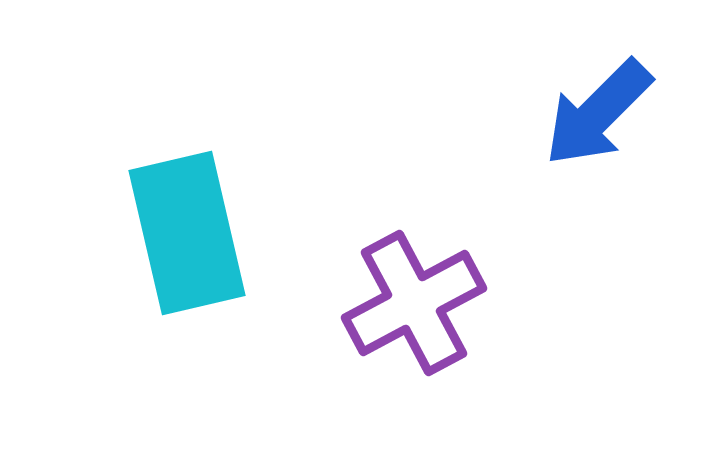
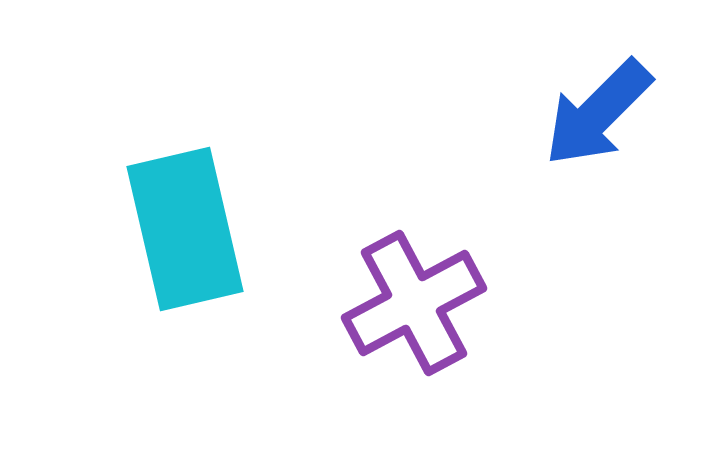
cyan rectangle: moved 2 px left, 4 px up
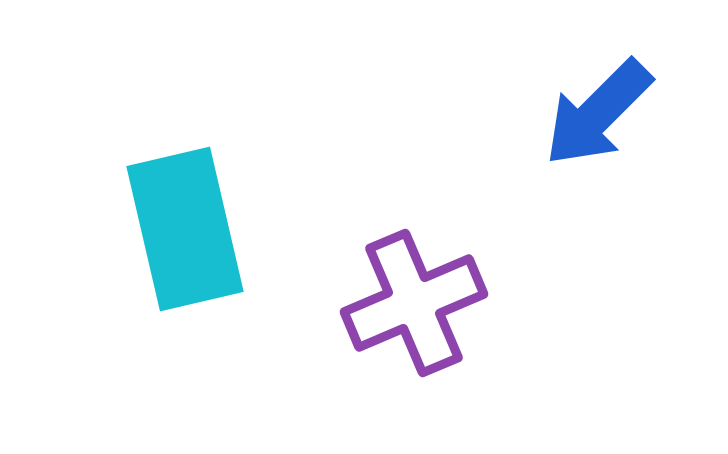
purple cross: rotated 5 degrees clockwise
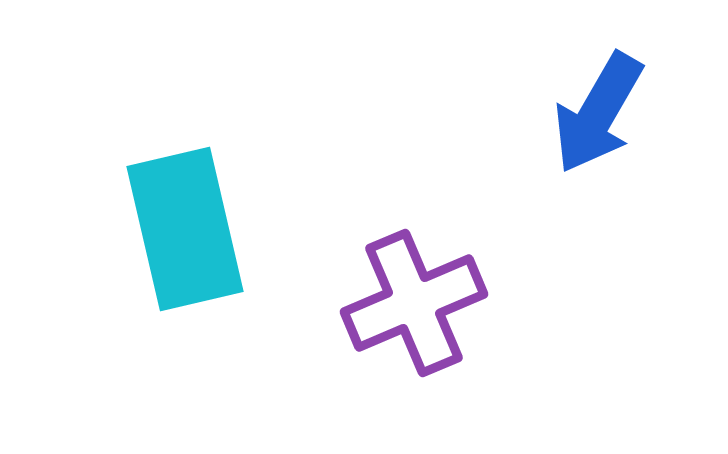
blue arrow: rotated 15 degrees counterclockwise
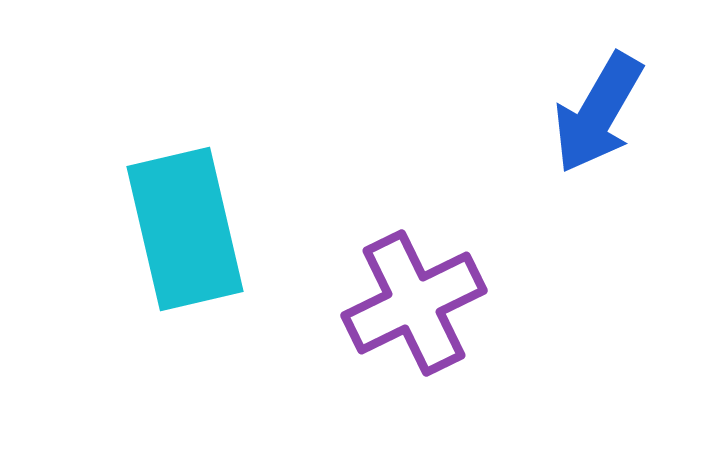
purple cross: rotated 3 degrees counterclockwise
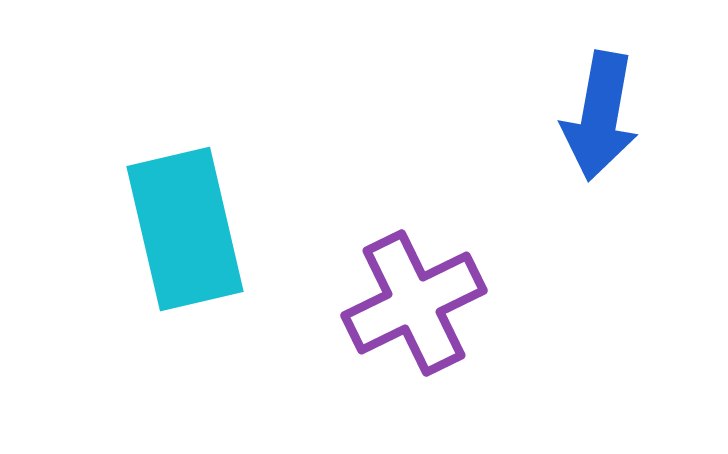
blue arrow: moved 2 px right, 3 px down; rotated 20 degrees counterclockwise
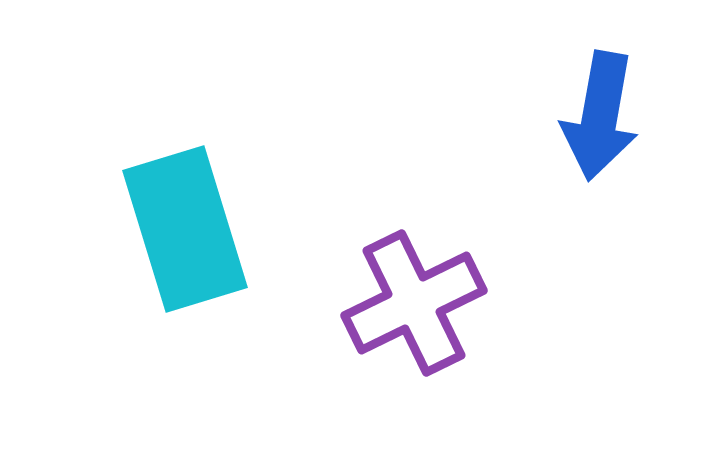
cyan rectangle: rotated 4 degrees counterclockwise
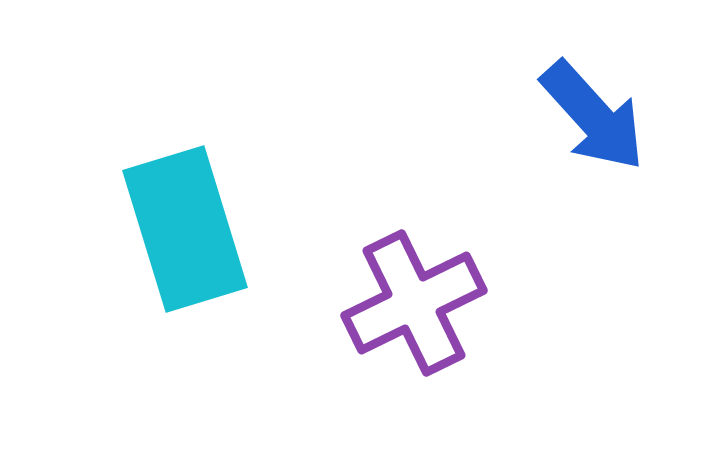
blue arrow: moved 7 px left; rotated 52 degrees counterclockwise
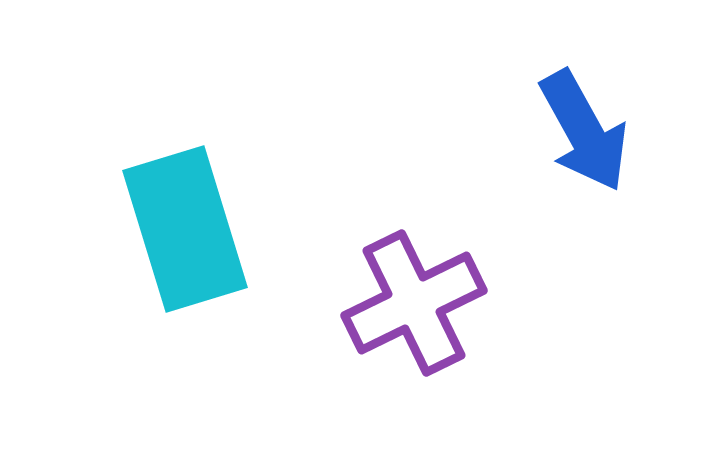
blue arrow: moved 9 px left, 15 px down; rotated 13 degrees clockwise
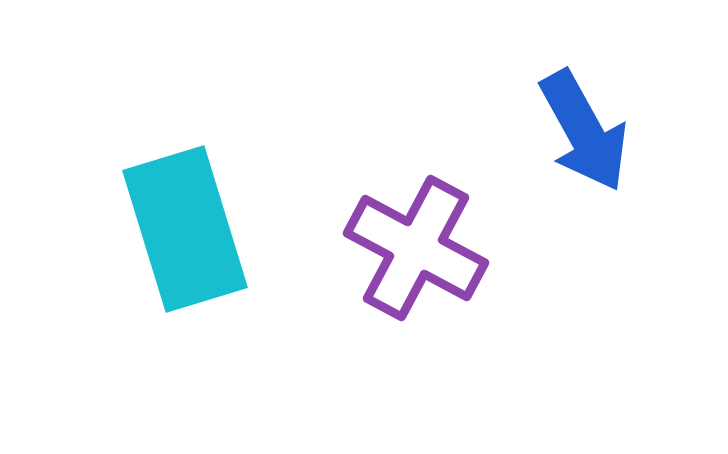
purple cross: moved 2 px right, 55 px up; rotated 36 degrees counterclockwise
